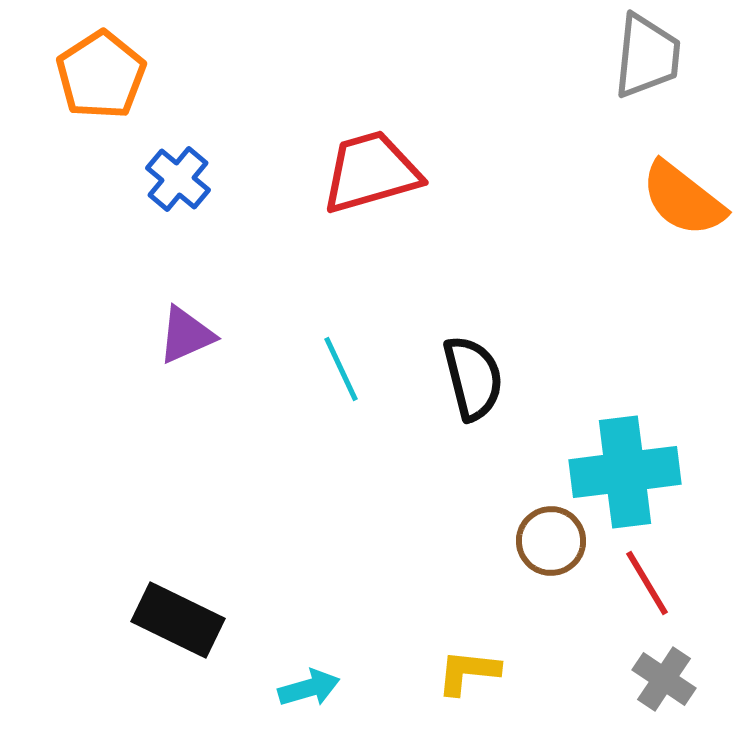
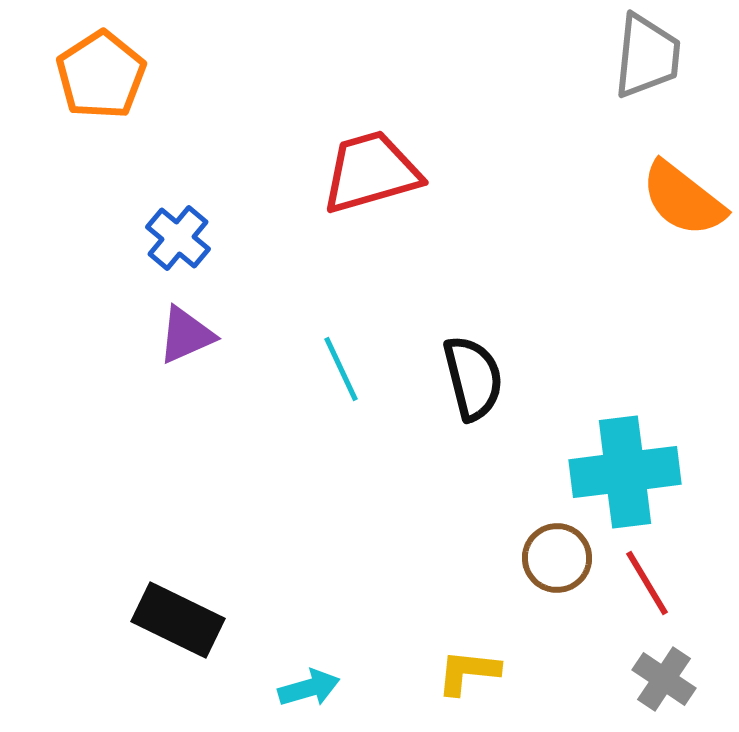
blue cross: moved 59 px down
brown circle: moved 6 px right, 17 px down
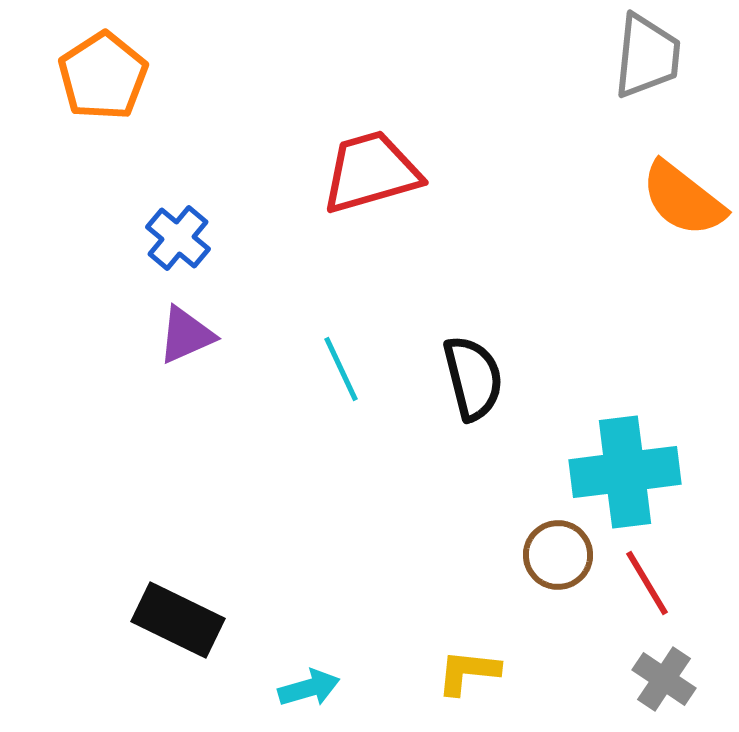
orange pentagon: moved 2 px right, 1 px down
brown circle: moved 1 px right, 3 px up
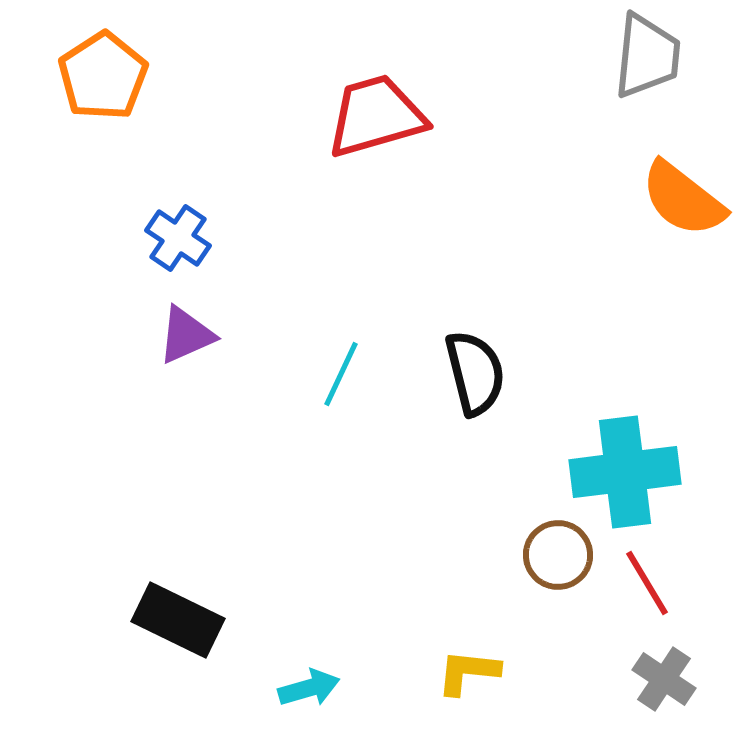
red trapezoid: moved 5 px right, 56 px up
blue cross: rotated 6 degrees counterclockwise
cyan line: moved 5 px down; rotated 50 degrees clockwise
black semicircle: moved 2 px right, 5 px up
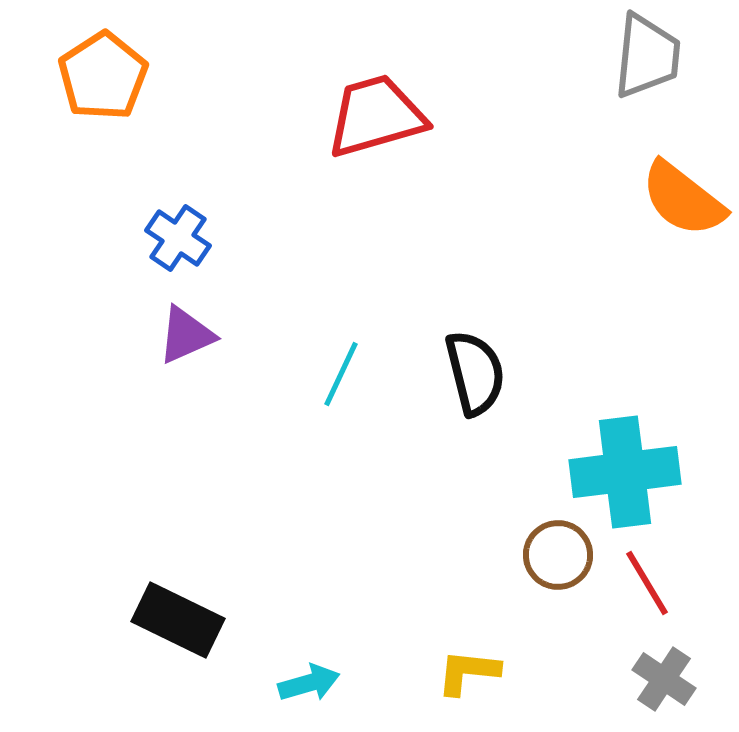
cyan arrow: moved 5 px up
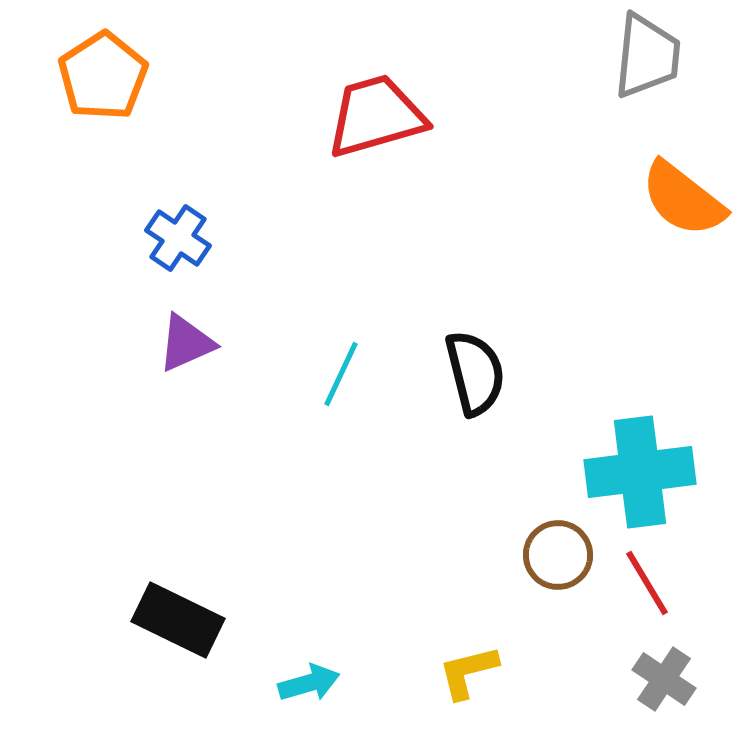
purple triangle: moved 8 px down
cyan cross: moved 15 px right
yellow L-shape: rotated 20 degrees counterclockwise
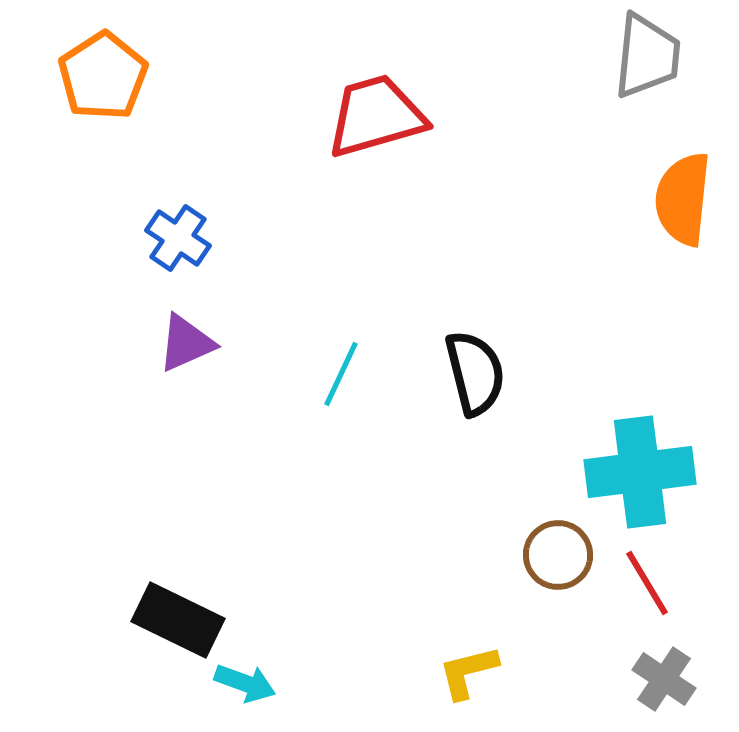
orange semicircle: rotated 58 degrees clockwise
cyan arrow: moved 64 px left; rotated 36 degrees clockwise
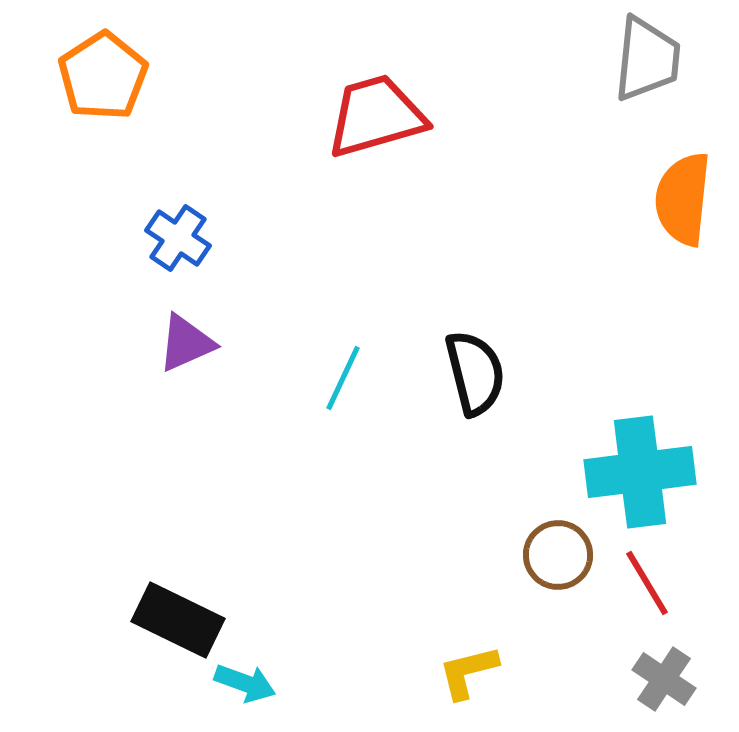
gray trapezoid: moved 3 px down
cyan line: moved 2 px right, 4 px down
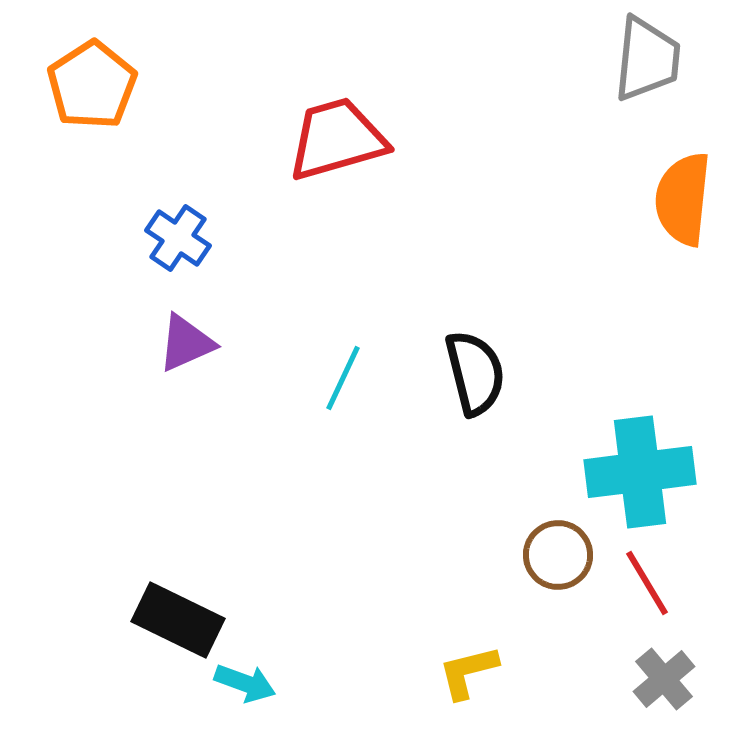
orange pentagon: moved 11 px left, 9 px down
red trapezoid: moved 39 px left, 23 px down
gray cross: rotated 16 degrees clockwise
